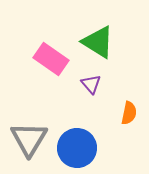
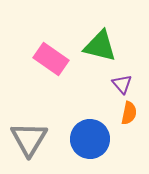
green triangle: moved 2 px right, 4 px down; rotated 18 degrees counterclockwise
purple triangle: moved 31 px right
blue circle: moved 13 px right, 9 px up
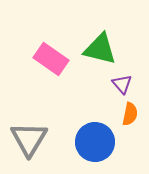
green triangle: moved 3 px down
orange semicircle: moved 1 px right, 1 px down
blue circle: moved 5 px right, 3 px down
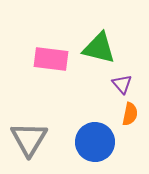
green triangle: moved 1 px left, 1 px up
pink rectangle: rotated 28 degrees counterclockwise
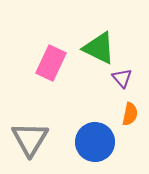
green triangle: rotated 12 degrees clockwise
pink rectangle: moved 4 px down; rotated 72 degrees counterclockwise
purple triangle: moved 6 px up
gray triangle: moved 1 px right
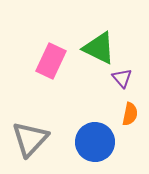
pink rectangle: moved 2 px up
gray triangle: rotated 12 degrees clockwise
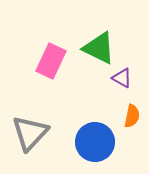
purple triangle: rotated 20 degrees counterclockwise
orange semicircle: moved 2 px right, 2 px down
gray triangle: moved 6 px up
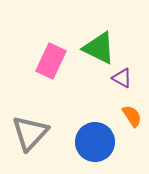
orange semicircle: rotated 45 degrees counterclockwise
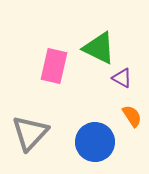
pink rectangle: moved 3 px right, 5 px down; rotated 12 degrees counterclockwise
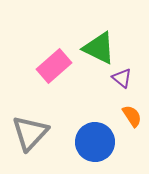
pink rectangle: rotated 36 degrees clockwise
purple triangle: rotated 10 degrees clockwise
